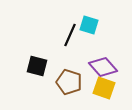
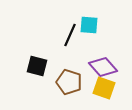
cyan square: rotated 12 degrees counterclockwise
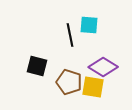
black line: rotated 35 degrees counterclockwise
purple diamond: rotated 16 degrees counterclockwise
yellow square: moved 11 px left, 1 px up; rotated 10 degrees counterclockwise
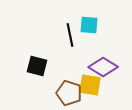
brown pentagon: moved 11 px down
yellow square: moved 3 px left, 2 px up
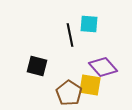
cyan square: moved 1 px up
purple diamond: rotated 16 degrees clockwise
brown pentagon: rotated 15 degrees clockwise
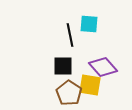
black square: moved 26 px right; rotated 15 degrees counterclockwise
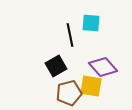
cyan square: moved 2 px right, 1 px up
black square: moved 7 px left; rotated 30 degrees counterclockwise
yellow square: moved 1 px right, 1 px down
brown pentagon: rotated 25 degrees clockwise
